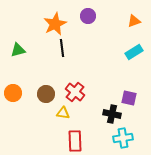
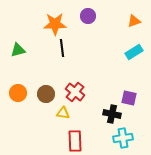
orange star: rotated 25 degrees clockwise
orange circle: moved 5 px right
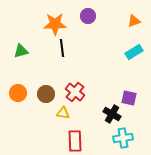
green triangle: moved 3 px right, 1 px down
black cross: rotated 18 degrees clockwise
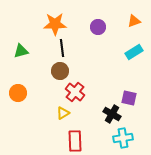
purple circle: moved 10 px right, 11 px down
brown circle: moved 14 px right, 23 px up
yellow triangle: rotated 40 degrees counterclockwise
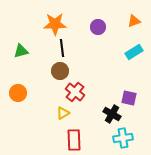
red rectangle: moved 1 px left, 1 px up
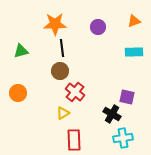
cyan rectangle: rotated 30 degrees clockwise
purple square: moved 2 px left, 1 px up
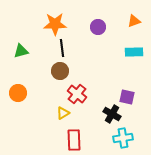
red cross: moved 2 px right, 2 px down
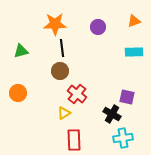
yellow triangle: moved 1 px right
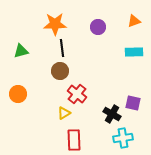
orange circle: moved 1 px down
purple square: moved 6 px right, 6 px down
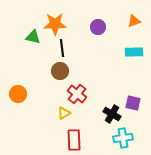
green triangle: moved 12 px right, 14 px up; rotated 28 degrees clockwise
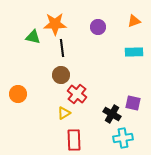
brown circle: moved 1 px right, 4 px down
